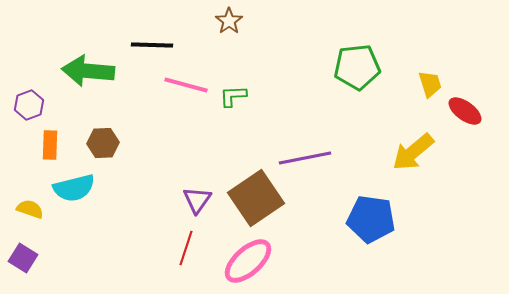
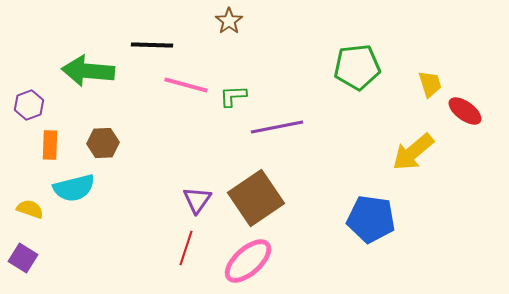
purple line: moved 28 px left, 31 px up
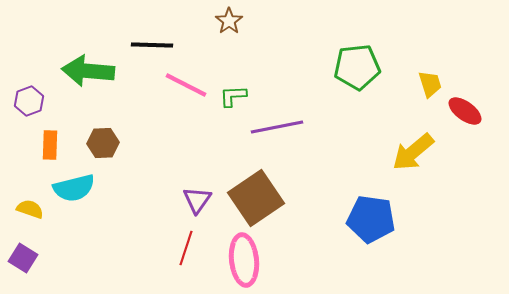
pink line: rotated 12 degrees clockwise
purple hexagon: moved 4 px up
pink ellipse: moved 4 px left, 1 px up; rotated 54 degrees counterclockwise
